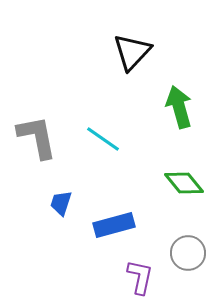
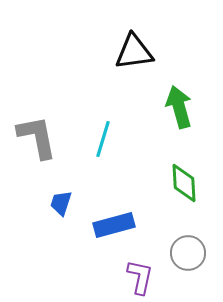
black triangle: moved 2 px right; rotated 39 degrees clockwise
cyan line: rotated 72 degrees clockwise
green diamond: rotated 36 degrees clockwise
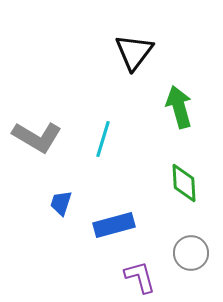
black triangle: rotated 45 degrees counterclockwise
gray L-shape: rotated 132 degrees clockwise
gray circle: moved 3 px right
purple L-shape: rotated 27 degrees counterclockwise
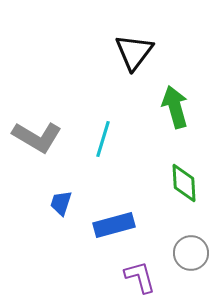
green arrow: moved 4 px left
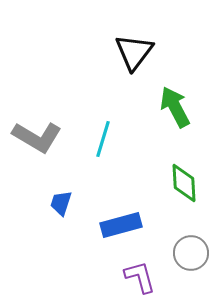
green arrow: rotated 12 degrees counterclockwise
blue rectangle: moved 7 px right
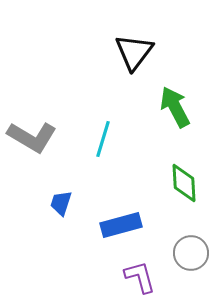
gray L-shape: moved 5 px left
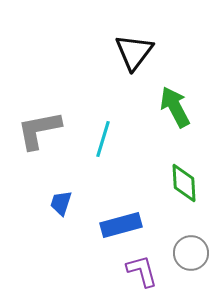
gray L-shape: moved 7 px right, 7 px up; rotated 138 degrees clockwise
purple L-shape: moved 2 px right, 6 px up
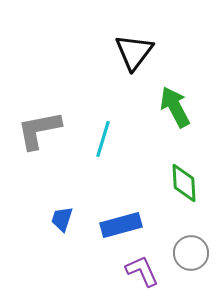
blue trapezoid: moved 1 px right, 16 px down
purple L-shape: rotated 9 degrees counterclockwise
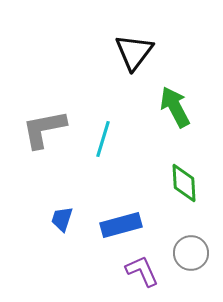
gray L-shape: moved 5 px right, 1 px up
